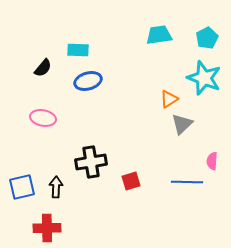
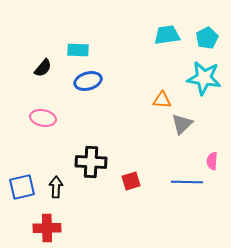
cyan trapezoid: moved 8 px right
cyan star: rotated 12 degrees counterclockwise
orange triangle: moved 7 px left, 1 px down; rotated 36 degrees clockwise
black cross: rotated 12 degrees clockwise
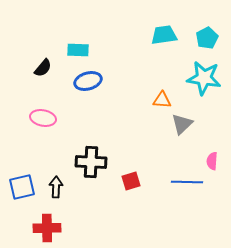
cyan trapezoid: moved 3 px left
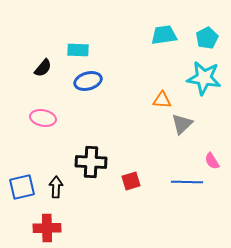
pink semicircle: rotated 36 degrees counterclockwise
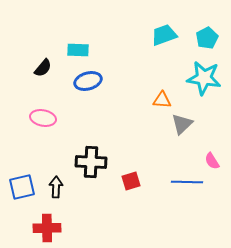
cyan trapezoid: rotated 12 degrees counterclockwise
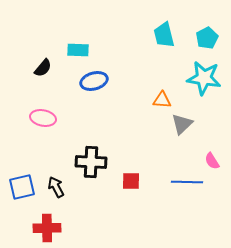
cyan trapezoid: rotated 84 degrees counterclockwise
blue ellipse: moved 6 px right
red square: rotated 18 degrees clockwise
black arrow: rotated 30 degrees counterclockwise
